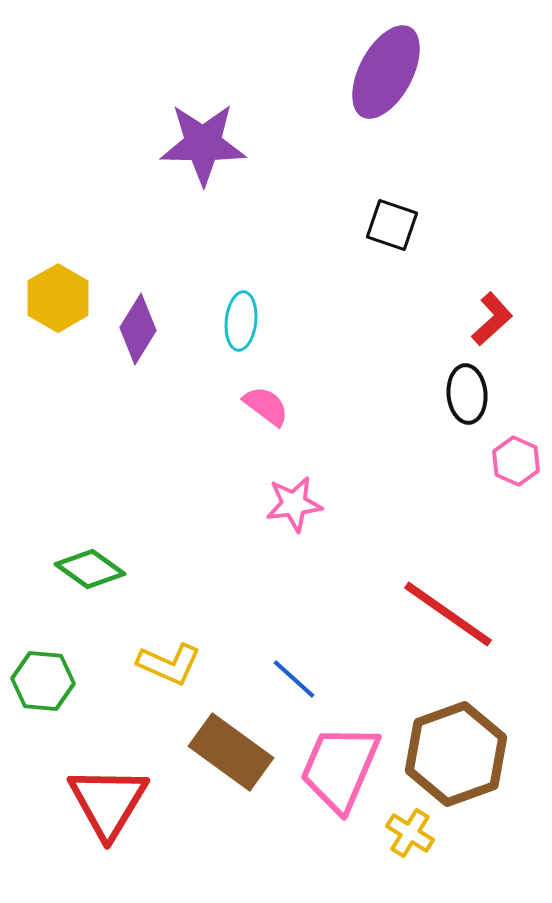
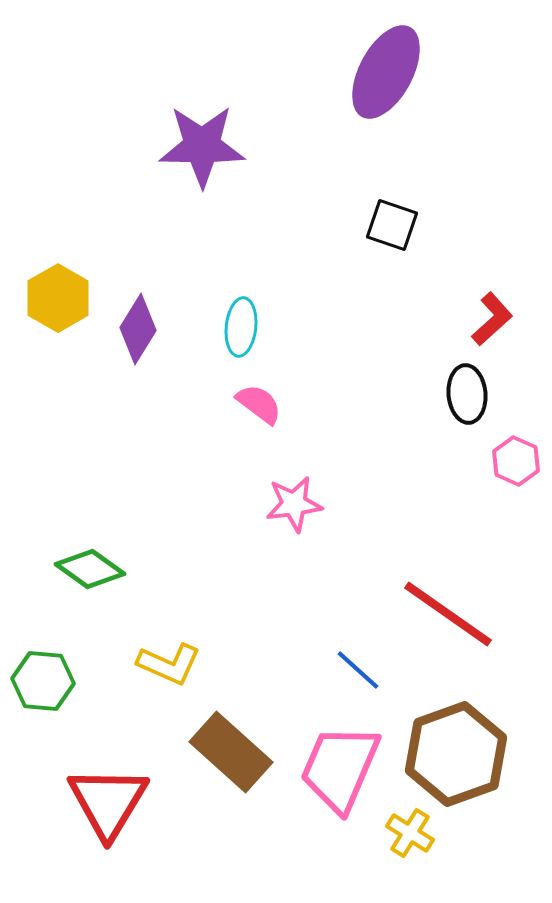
purple star: moved 1 px left, 2 px down
cyan ellipse: moved 6 px down
pink semicircle: moved 7 px left, 2 px up
blue line: moved 64 px right, 9 px up
brown rectangle: rotated 6 degrees clockwise
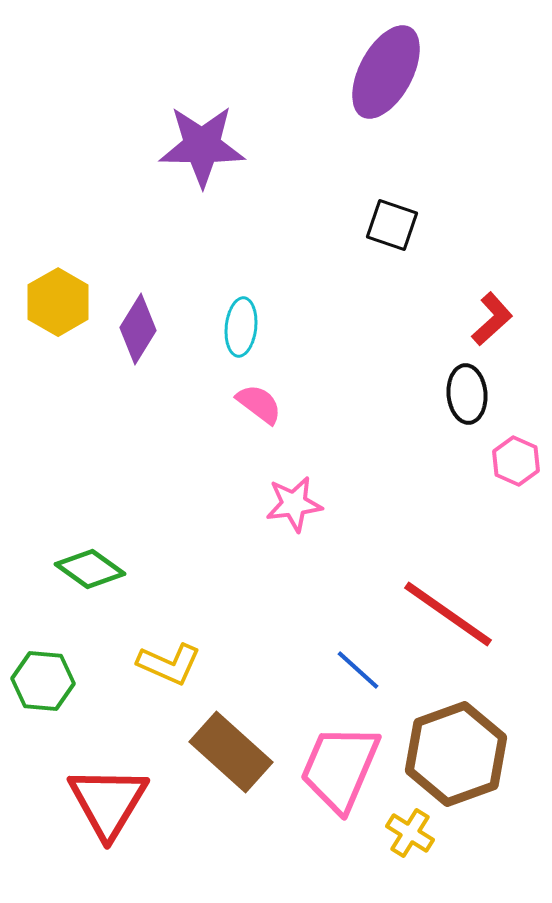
yellow hexagon: moved 4 px down
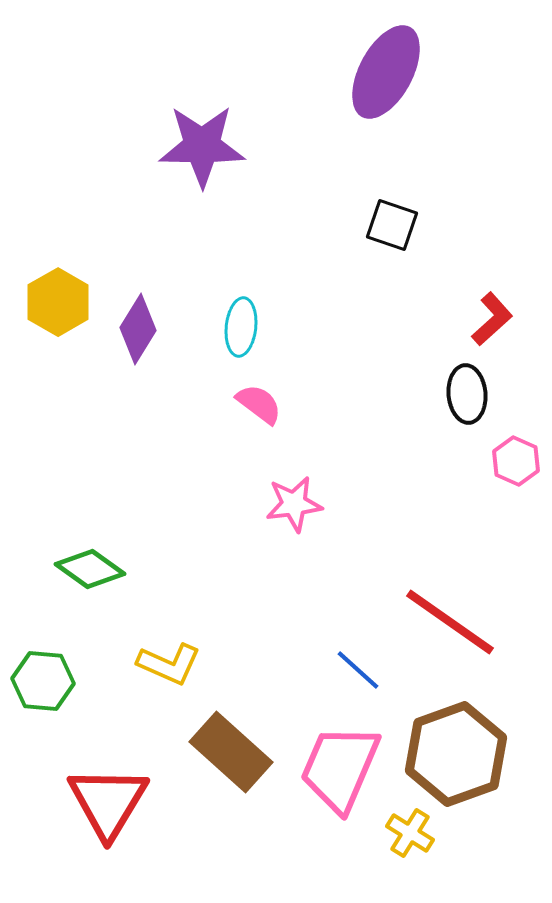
red line: moved 2 px right, 8 px down
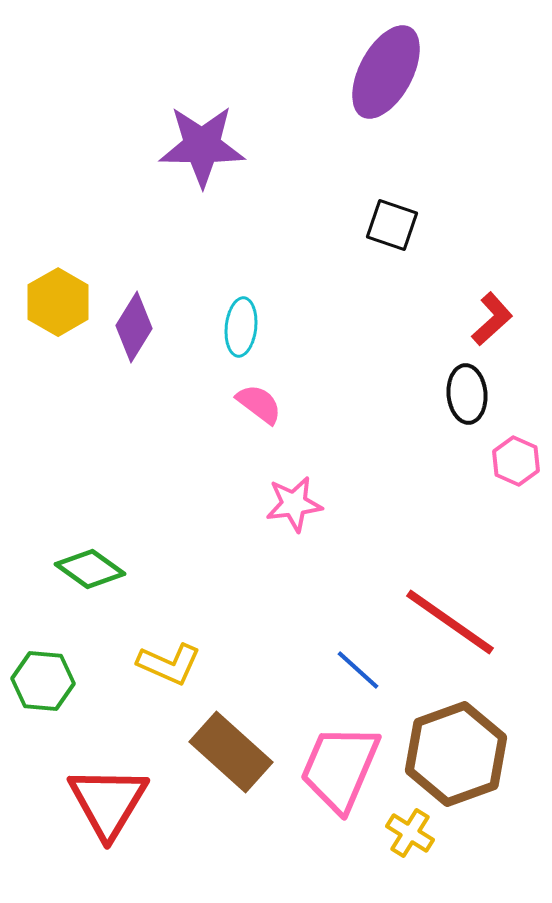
purple diamond: moved 4 px left, 2 px up
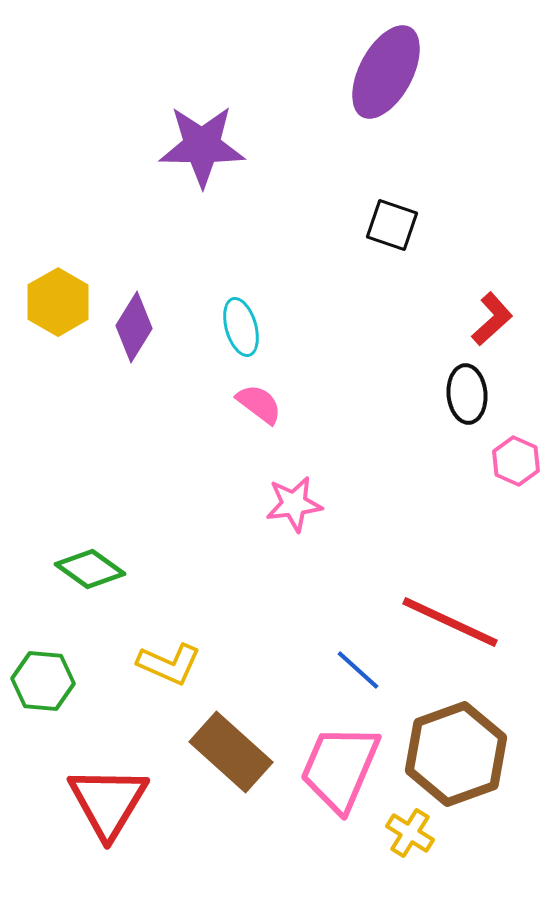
cyan ellipse: rotated 22 degrees counterclockwise
red line: rotated 10 degrees counterclockwise
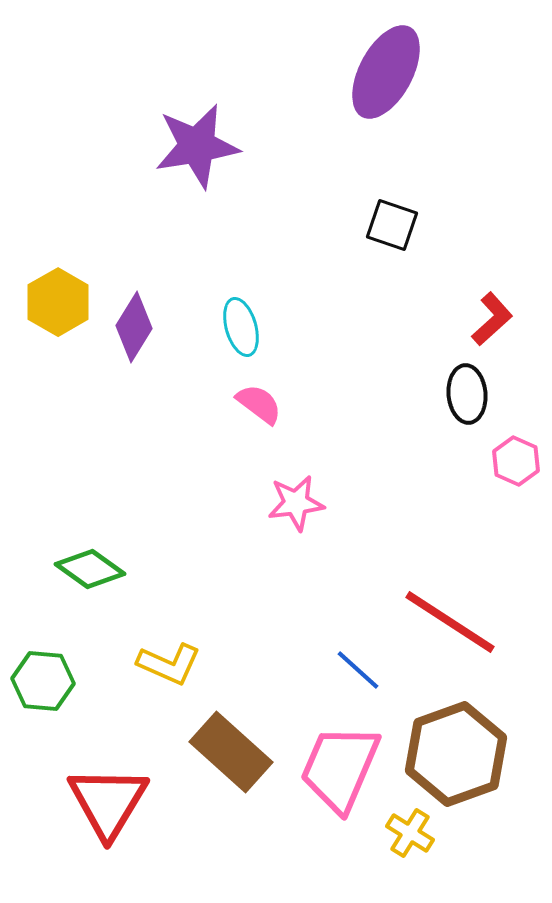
purple star: moved 5 px left; rotated 10 degrees counterclockwise
pink star: moved 2 px right, 1 px up
red line: rotated 8 degrees clockwise
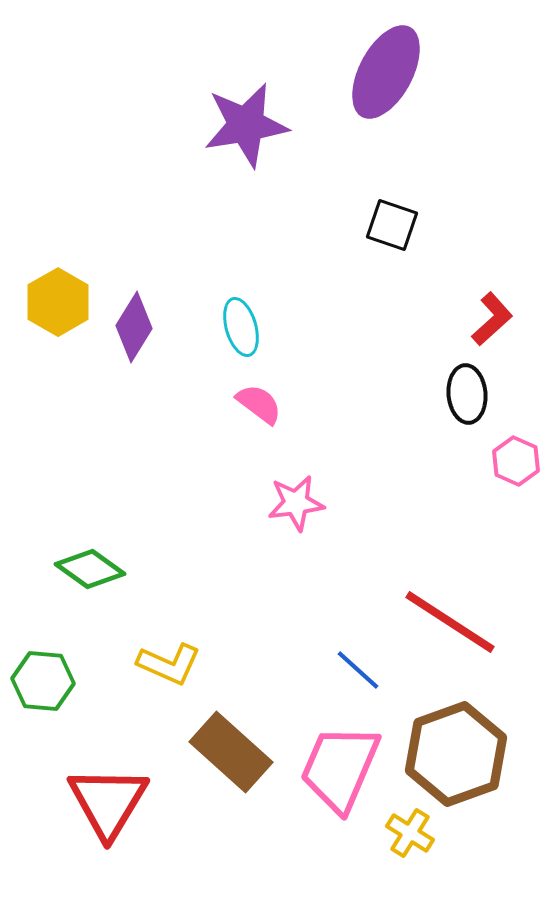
purple star: moved 49 px right, 21 px up
